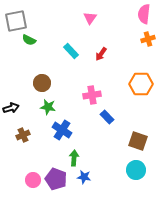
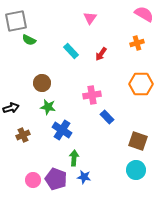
pink semicircle: rotated 114 degrees clockwise
orange cross: moved 11 px left, 4 px down
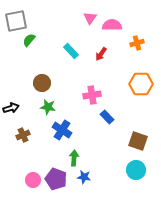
pink semicircle: moved 32 px left, 11 px down; rotated 30 degrees counterclockwise
green semicircle: rotated 104 degrees clockwise
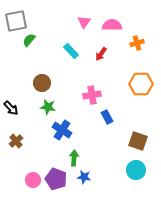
pink triangle: moved 6 px left, 4 px down
black arrow: rotated 63 degrees clockwise
blue rectangle: rotated 16 degrees clockwise
brown cross: moved 7 px left, 6 px down; rotated 16 degrees counterclockwise
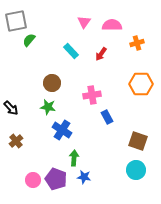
brown circle: moved 10 px right
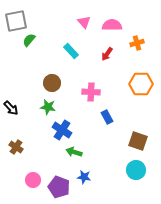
pink triangle: rotated 16 degrees counterclockwise
red arrow: moved 6 px right
pink cross: moved 1 px left, 3 px up; rotated 12 degrees clockwise
brown cross: moved 6 px down; rotated 16 degrees counterclockwise
green arrow: moved 6 px up; rotated 77 degrees counterclockwise
purple pentagon: moved 3 px right, 8 px down
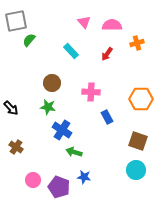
orange hexagon: moved 15 px down
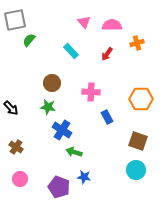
gray square: moved 1 px left, 1 px up
pink circle: moved 13 px left, 1 px up
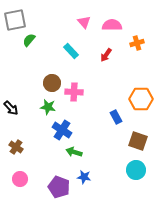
red arrow: moved 1 px left, 1 px down
pink cross: moved 17 px left
blue rectangle: moved 9 px right
